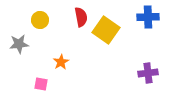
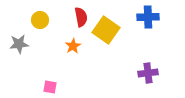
orange star: moved 12 px right, 16 px up
pink square: moved 9 px right, 3 px down
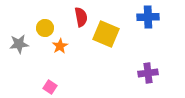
yellow circle: moved 5 px right, 8 px down
yellow square: moved 4 px down; rotated 12 degrees counterclockwise
orange star: moved 13 px left
pink square: rotated 24 degrees clockwise
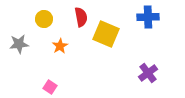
yellow circle: moved 1 px left, 9 px up
purple cross: rotated 30 degrees counterclockwise
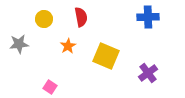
yellow square: moved 22 px down
orange star: moved 8 px right
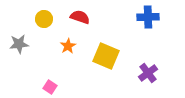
red semicircle: moved 1 px left; rotated 60 degrees counterclockwise
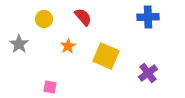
red semicircle: moved 3 px right; rotated 30 degrees clockwise
gray star: rotated 30 degrees counterclockwise
pink square: rotated 24 degrees counterclockwise
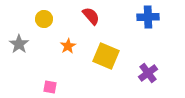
red semicircle: moved 8 px right, 1 px up
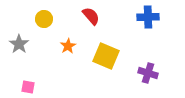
purple cross: rotated 36 degrees counterclockwise
pink square: moved 22 px left
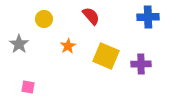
purple cross: moved 7 px left, 9 px up; rotated 18 degrees counterclockwise
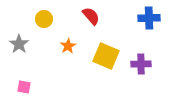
blue cross: moved 1 px right, 1 px down
pink square: moved 4 px left
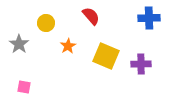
yellow circle: moved 2 px right, 4 px down
